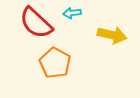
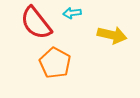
red semicircle: rotated 9 degrees clockwise
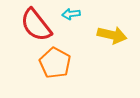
cyan arrow: moved 1 px left, 1 px down
red semicircle: moved 2 px down
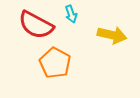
cyan arrow: rotated 102 degrees counterclockwise
red semicircle: rotated 24 degrees counterclockwise
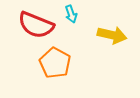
red semicircle: rotated 6 degrees counterclockwise
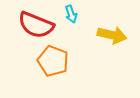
orange pentagon: moved 2 px left, 2 px up; rotated 8 degrees counterclockwise
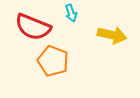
cyan arrow: moved 1 px up
red semicircle: moved 3 px left, 2 px down
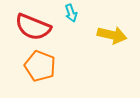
orange pentagon: moved 13 px left, 5 px down
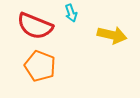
red semicircle: moved 2 px right, 1 px up
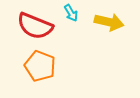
cyan arrow: rotated 12 degrees counterclockwise
yellow arrow: moved 3 px left, 13 px up
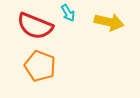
cyan arrow: moved 3 px left
